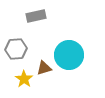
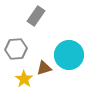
gray rectangle: rotated 42 degrees counterclockwise
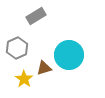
gray rectangle: rotated 24 degrees clockwise
gray hexagon: moved 1 px right, 1 px up; rotated 20 degrees counterclockwise
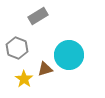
gray rectangle: moved 2 px right
gray hexagon: rotated 15 degrees counterclockwise
brown triangle: moved 1 px right, 1 px down
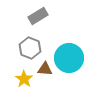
gray hexagon: moved 13 px right
cyan circle: moved 3 px down
brown triangle: rotated 21 degrees clockwise
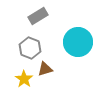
cyan circle: moved 9 px right, 16 px up
brown triangle: rotated 21 degrees counterclockwise
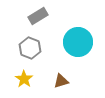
brown triangle: moved 16 px right, 12 px down
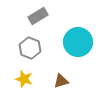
yellow star: rotated 18 degrees counterclockwise
